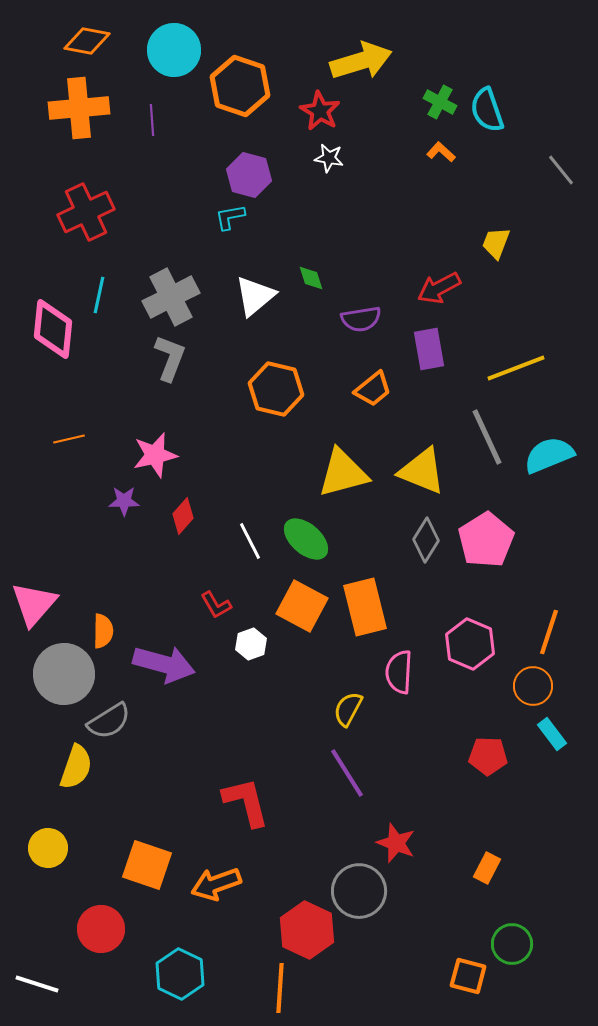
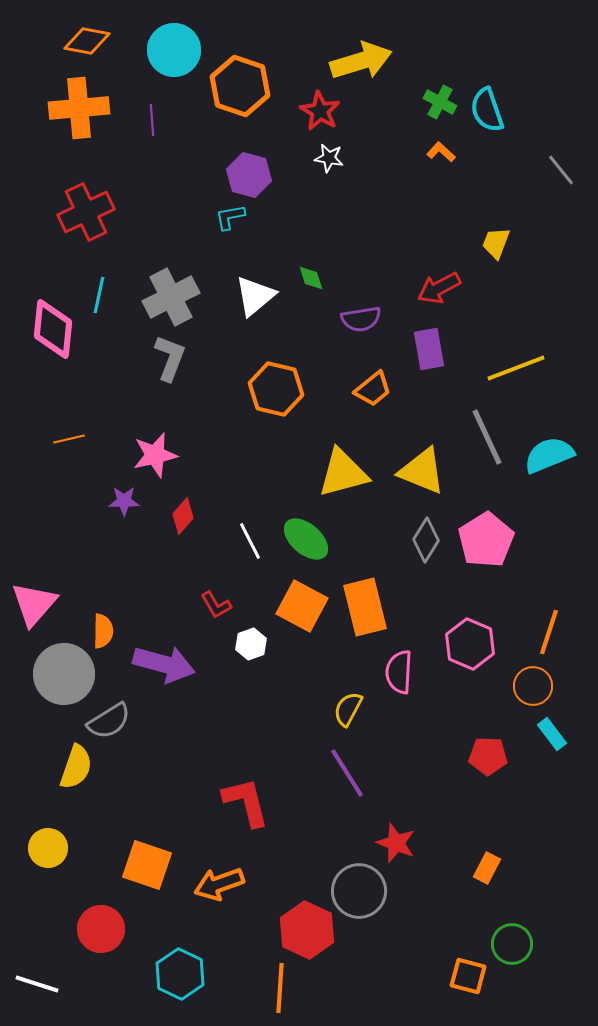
orange arrow at (216, 884): moved 3 px right
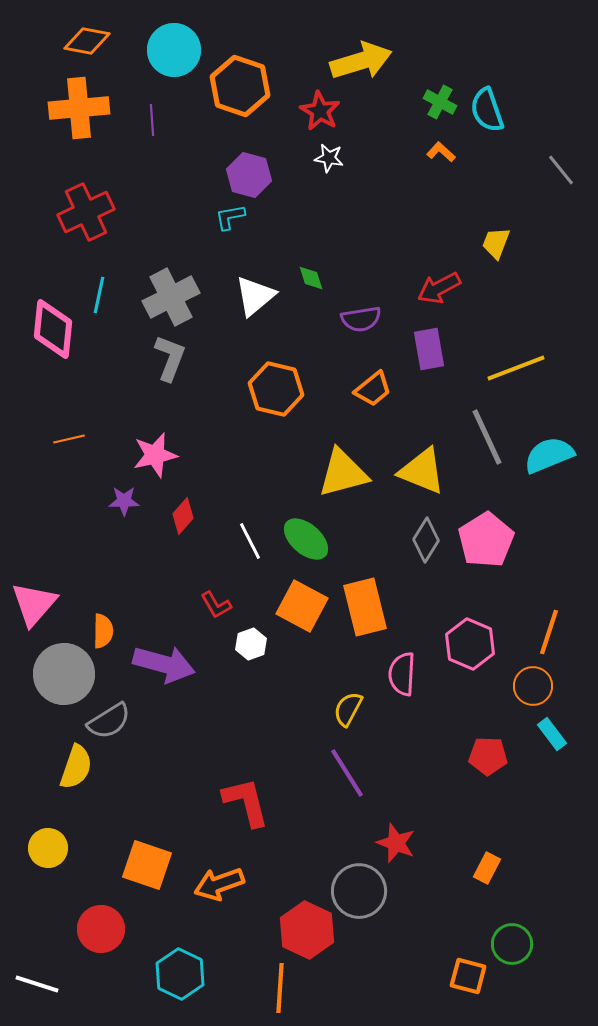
pink semicircle at (399, 672): moved 3 px right, 2 px down
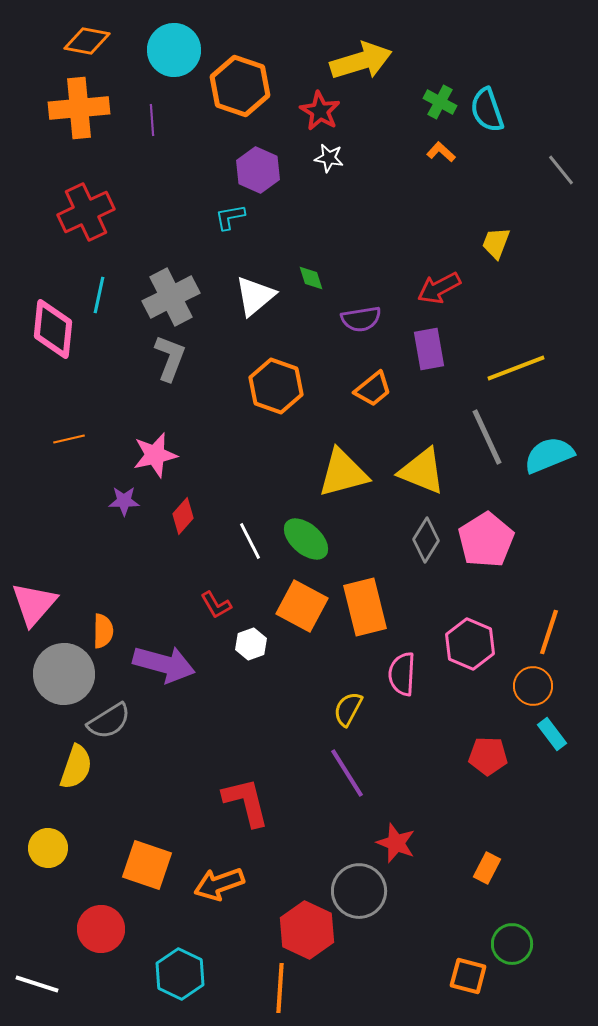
purple hexagon at (249, 175): moved 9 px right, 5 px up; rotated 9 degrees clockwise
orange hexagon at (276, 389): moved 3 px up; rotated 6 degrees clockwise
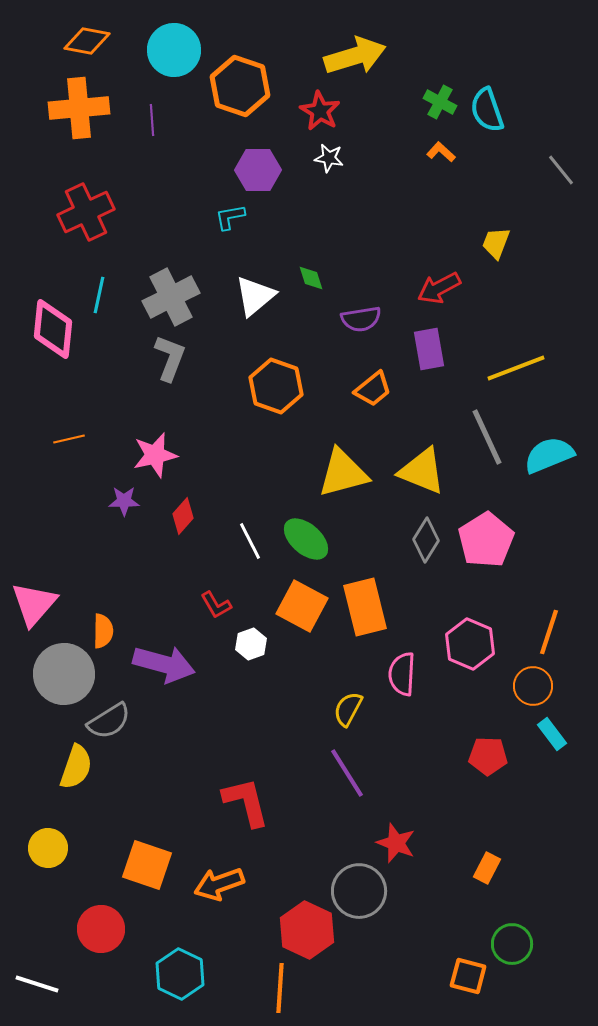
yellow arrow at (361, 61): moved 6 px left, 5 px up
purple hexagon at (258, 170): rotated 24 degrees counterclockwise
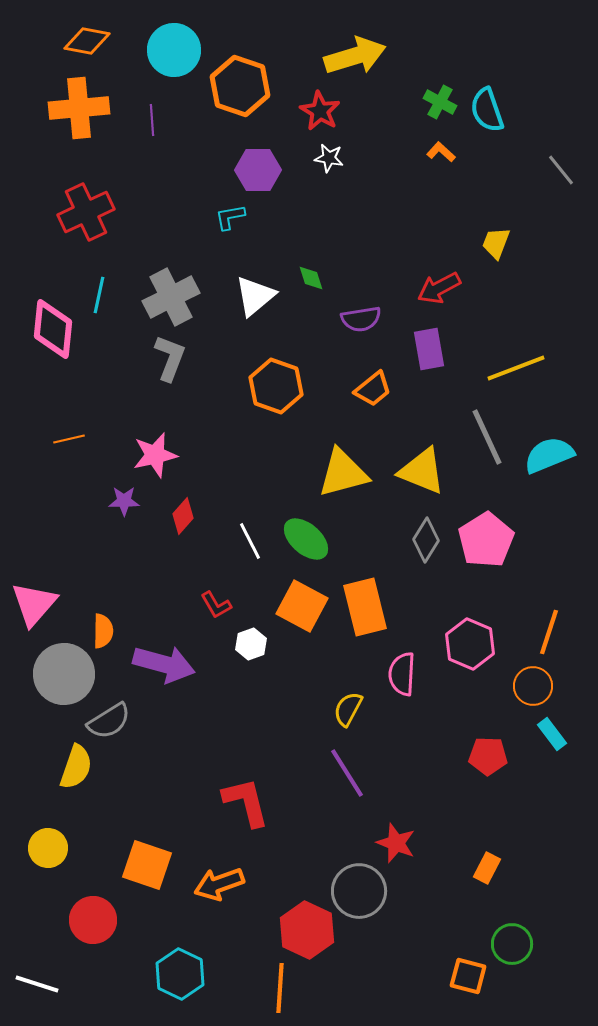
red circle at (101, 929): moved 8 px left, 9 px up
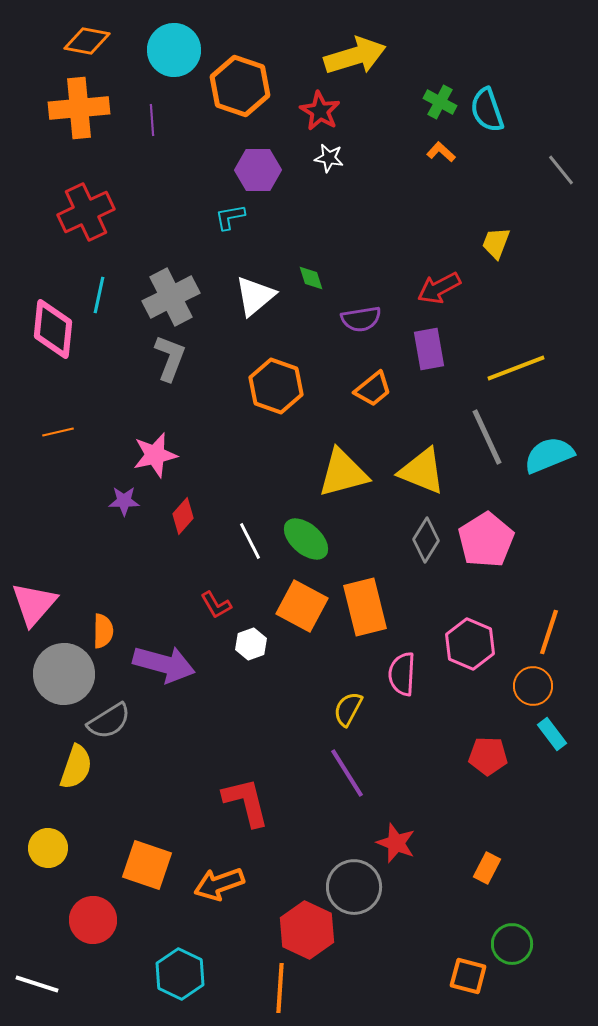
orange line at (69, 439): moved 11 px left, 7 px up
gray circle at (359, 891): moved 5 px left, 4 px up
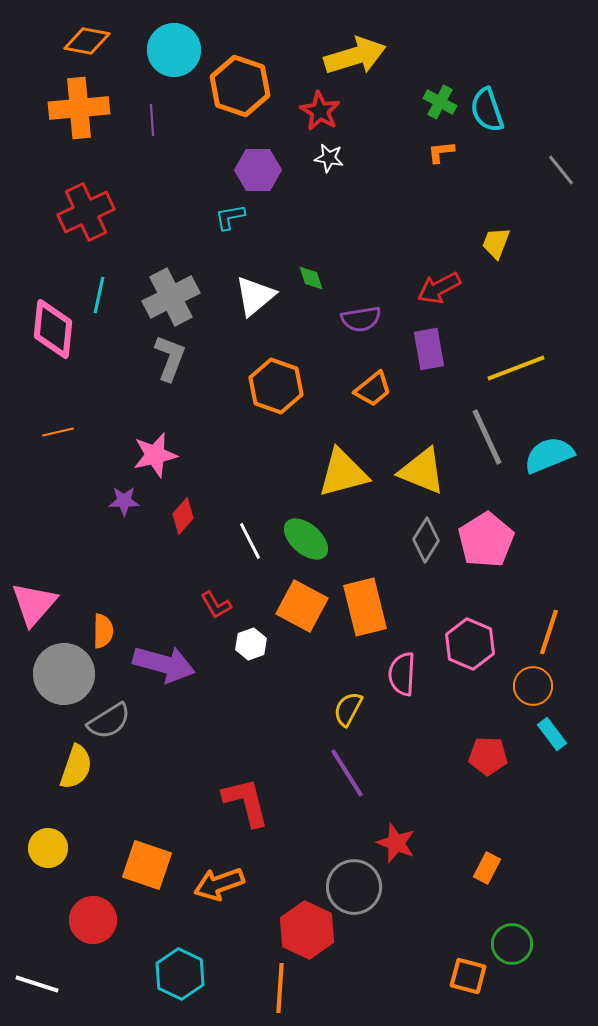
orange L-shape at (441, 152): rotated 48 degrees counterclockwise
